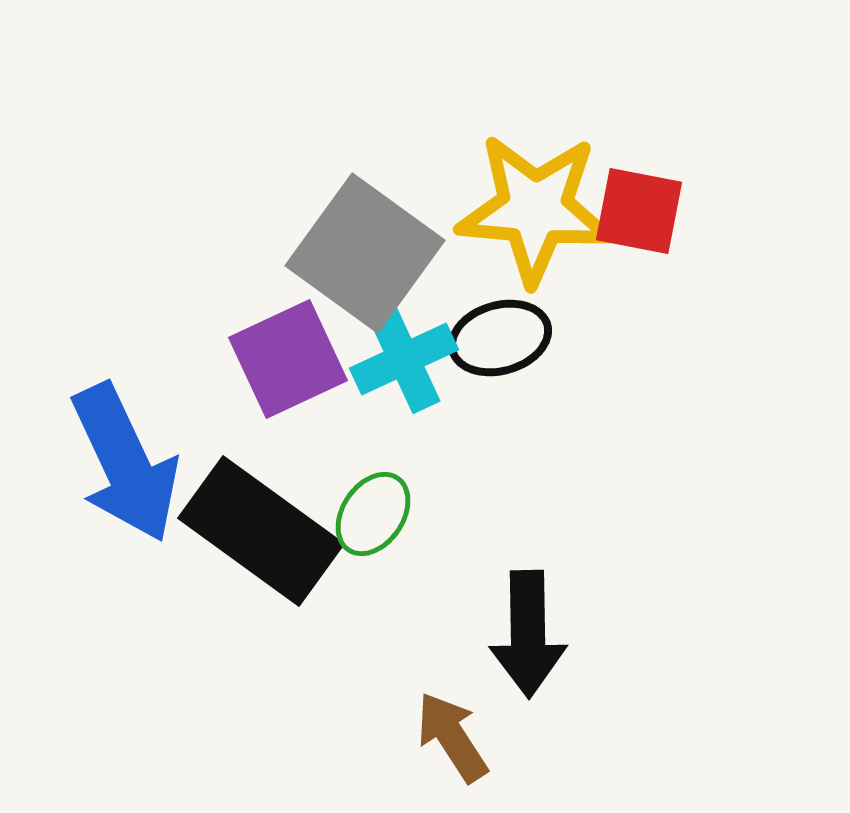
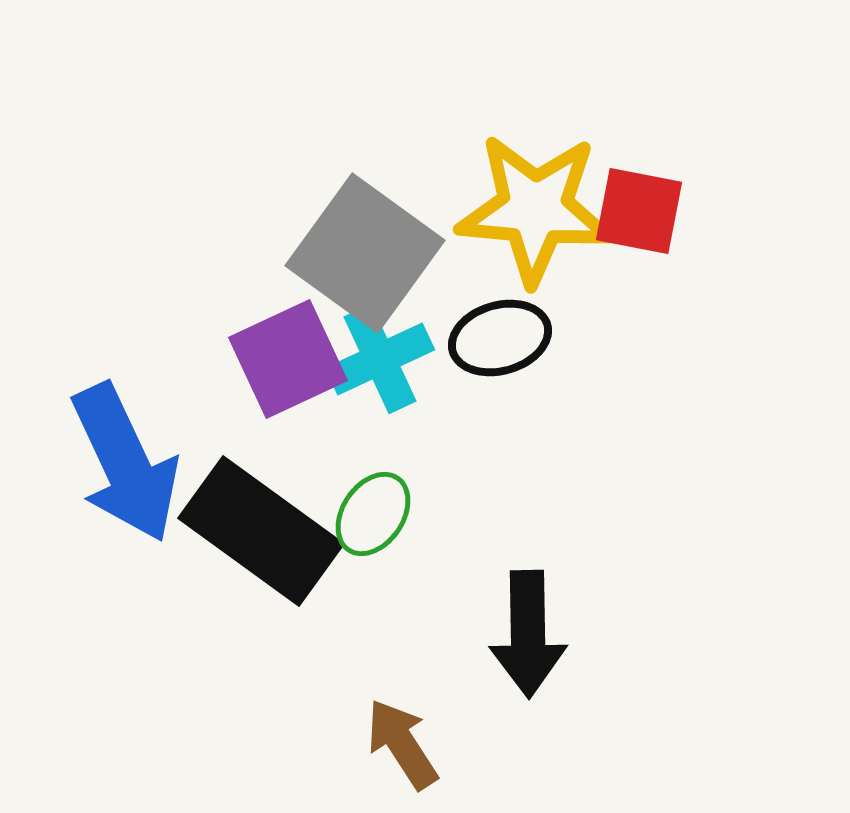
cyan cross: moved 24 px left
brown arrow: moved 50 px left, 7 px down
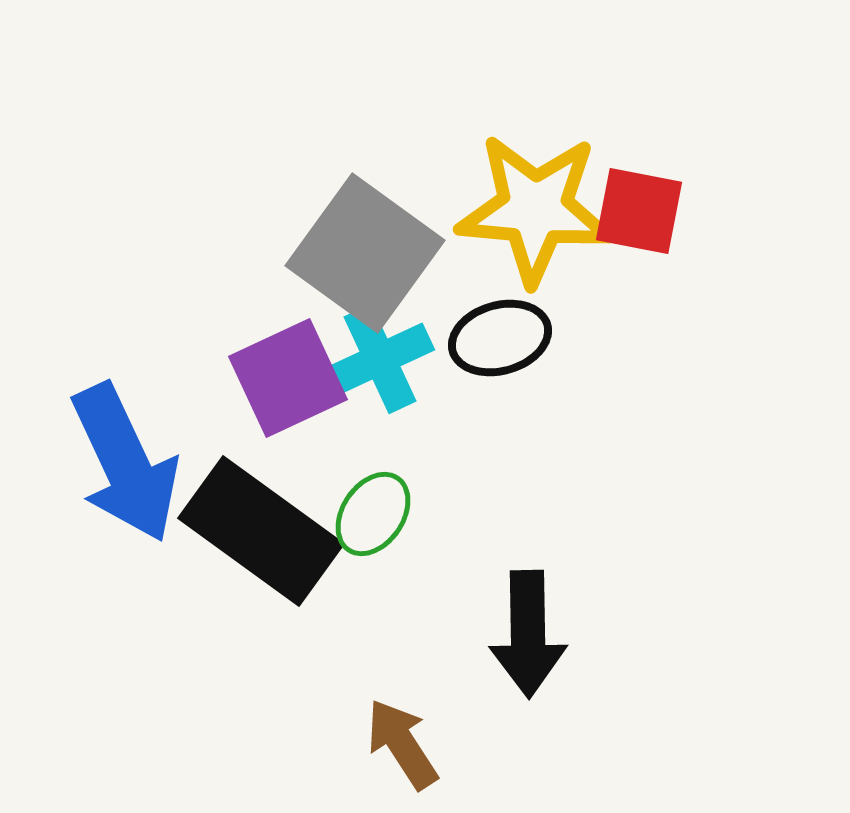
purple square: moved 19 px down
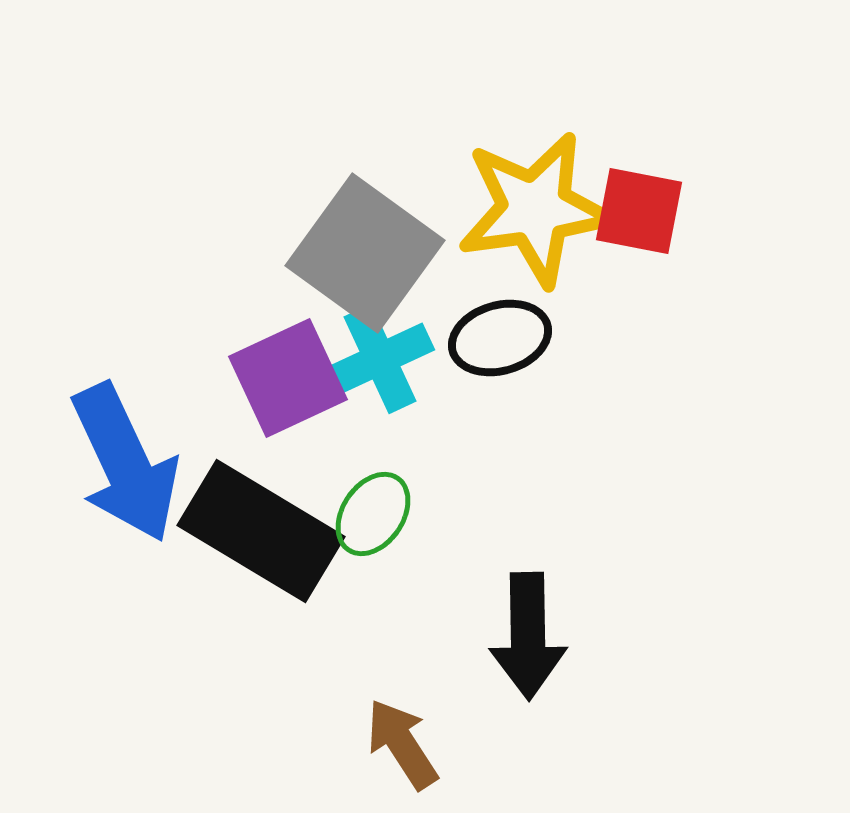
yellow star: rotated 13 degrees counterclockwise
black rectangle: rotated 5 degrees counterclockwise
black arrow: moved 2 px down
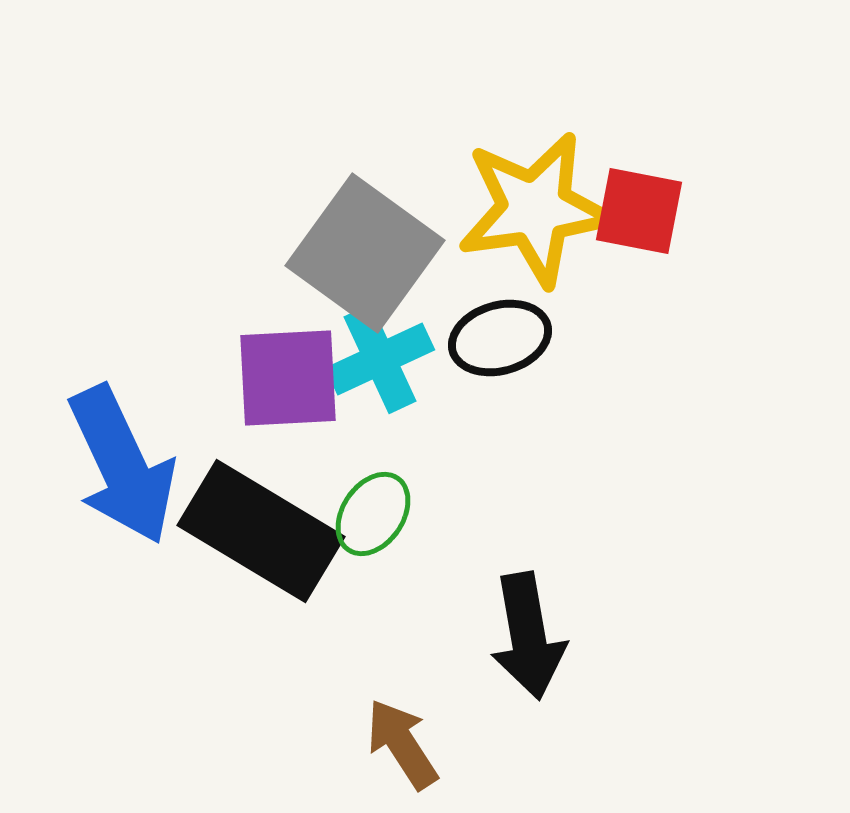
purple square: rotated 22 degrees clockwise
blue arrow: moved 3 px left, 2 px down
black arrow: rotated 9 degrees counterclockwise
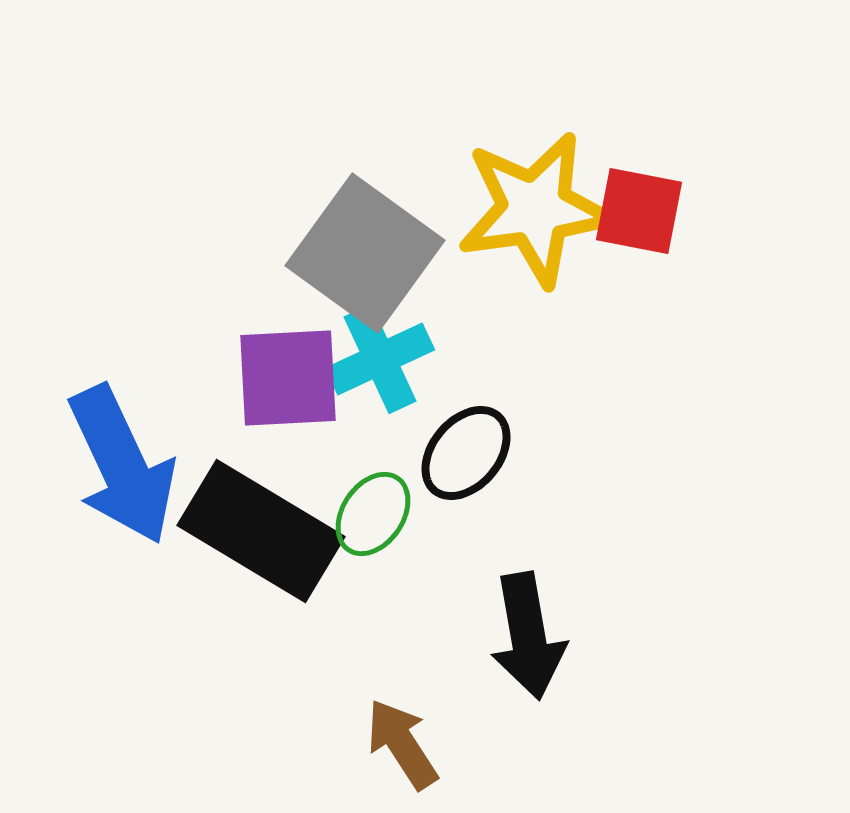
black ellipse: moved 34 px left, 115 px down; rotated 34 degrees counterclockwise
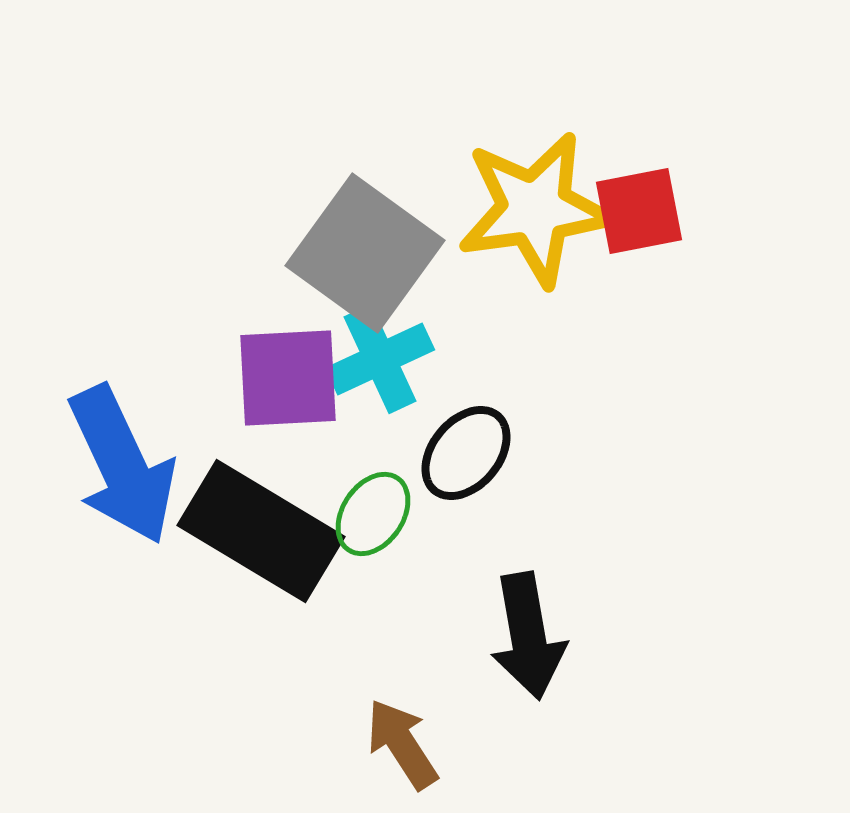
red square: rotated 22 degrees counterclockwise
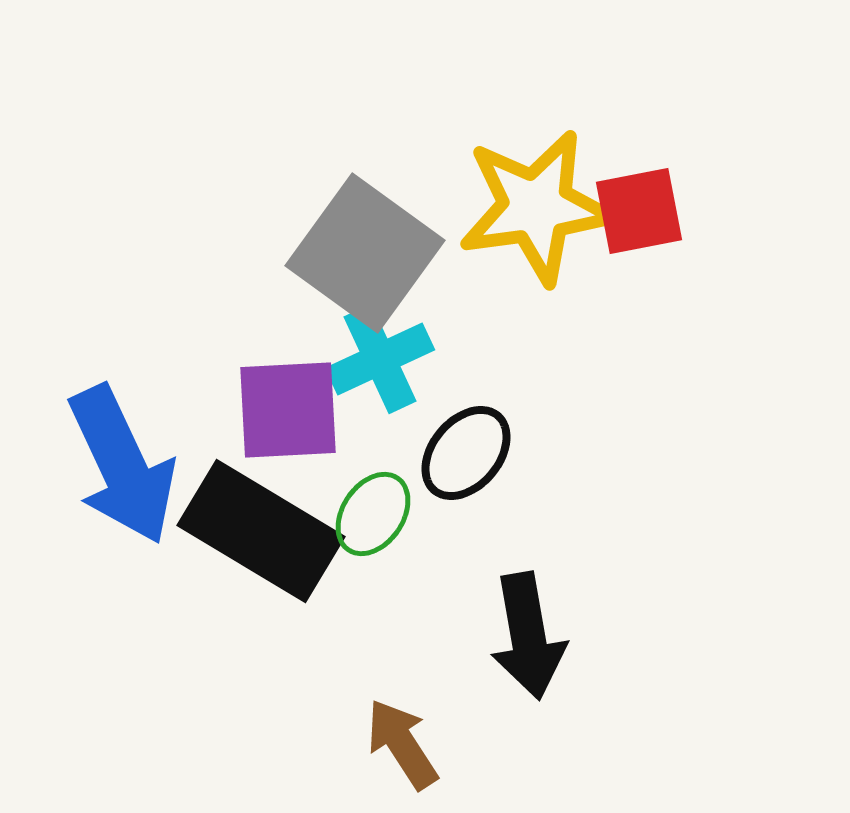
yellow star: moved 1 px right, 2 px up
purple square: moved 32 px down
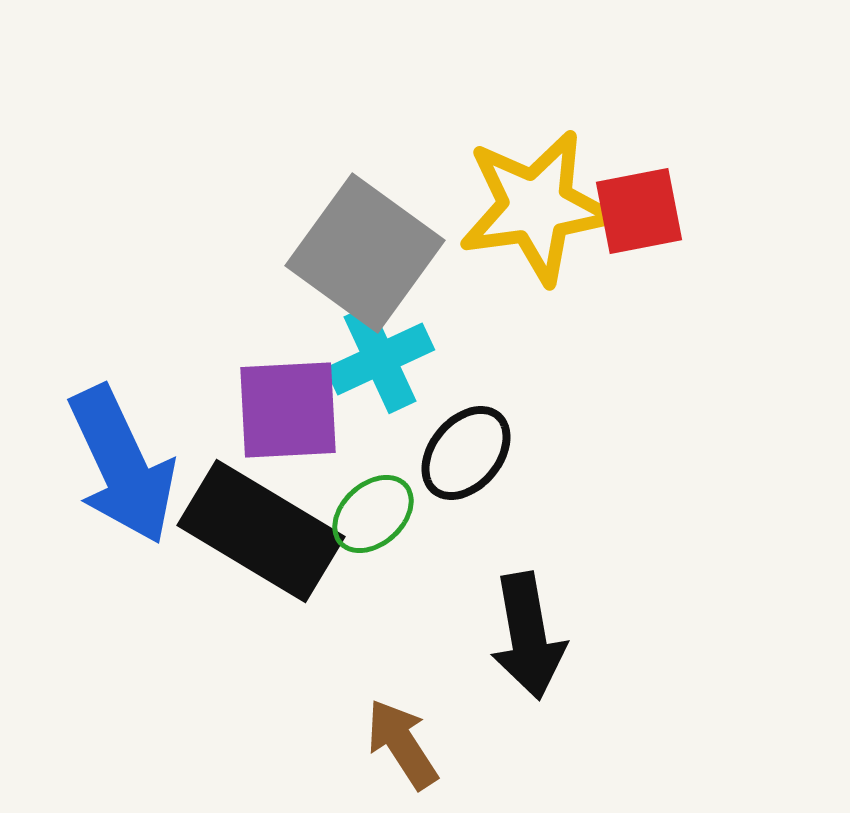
green ellipse: rotated 14 degrees clockwise
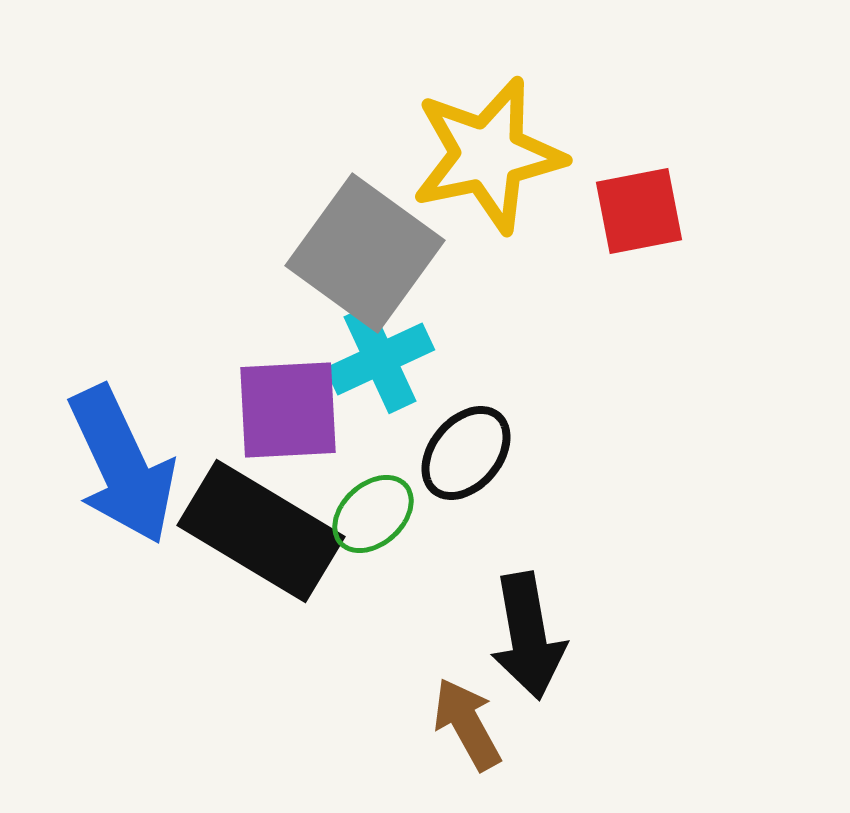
yellow star: moved 48 px left, 52 px up; rotated 4 degrees counterclockwise
brown arrow: moved 65 px right, 20 px up; rotated 4 degrees clockwise
